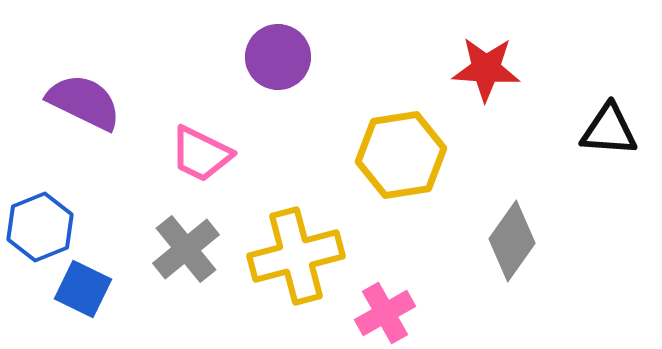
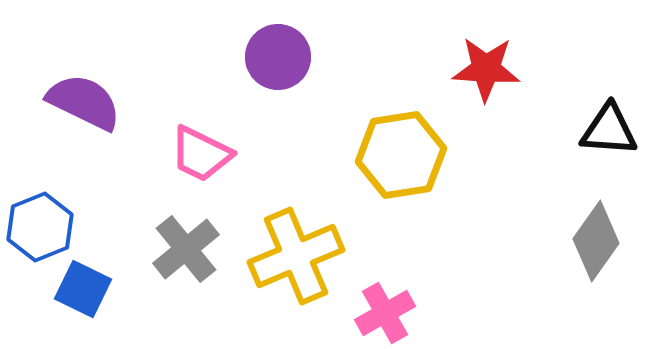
gray diamond: moved 84 px right
yellow cross: rotated 8 degrees counterclockwise
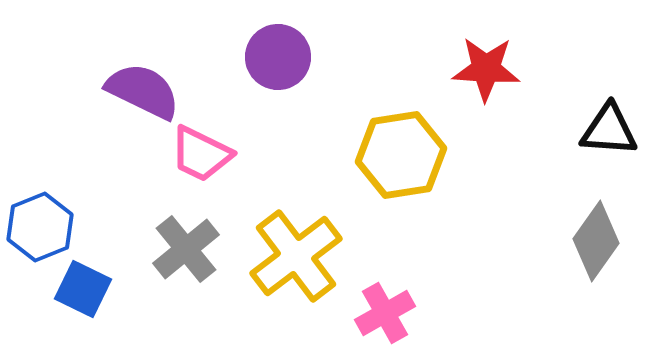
purple semicircle: moved 59 px right, 11 px up
yellow cross: rotated 14 degrees counterclockwise
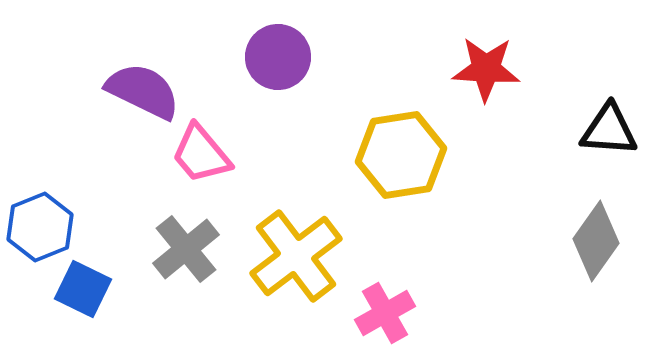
pink trapezoid: rotated 24 degrees clockwise
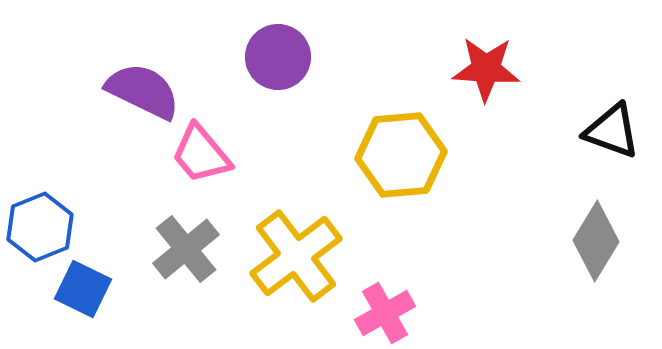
black triangle: moved 3 px right, 1 px down; rotated 16 degrees clockwise
yellow hexagon: rotated 4 degrees clockwise
gray diamond: rotated 4 degrees counterclockwise
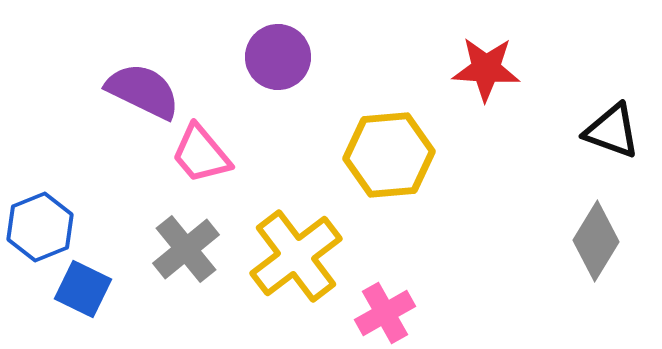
yellow hexagon: moved 12 px left
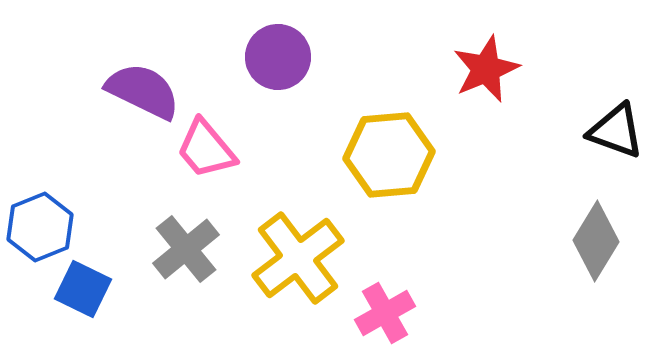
red star: rotated 26 degrees counterclockwise
black triangle: moved 4 px right
pink trapezoid: moved 5 px right, 5 px up
yellow cross: moved 2 px right, 2 px down
